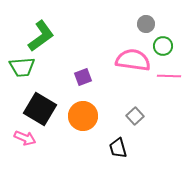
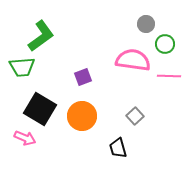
green circle: moved 2 px right, 2 px up
orange circle: moved 1 px left
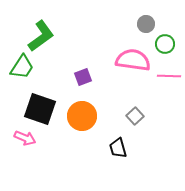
green trapezoid: rotated 52 degrees counterclockwise
black square: rotated 12 degrees counterclockwise
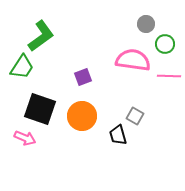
gray square: rotated 18 degrees counterclockwise
black trapezoid: moved 13 px up
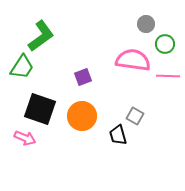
pink line: moved 1 px left
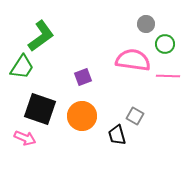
black trapezoid: moved 1 px left
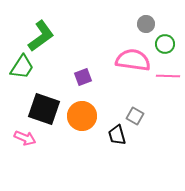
black square: moved 4 px right
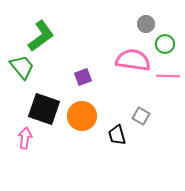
green trapezoid: rotated 72 degrees counterclockwise
gray square: moved 6 px right
pink arrow: rotated 105 degrees counterclockwise
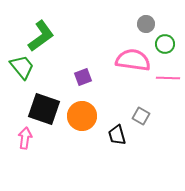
pink line: moved 2 px down
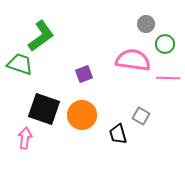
green trapezoid: moved 2 px left, 3 px up; rotated 32 degrees counterclockwise
purple square: moved 1 px right, 3 px up
orange circle: moved 1 px up
black trapezoid: moved 1 px right, 1 px up
